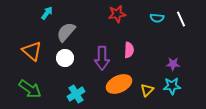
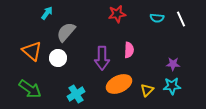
white circle: moved 7 px left
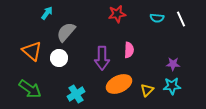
white circle: moved 1 px right
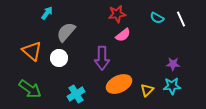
cyan semicircle: rotated 24 degrees clockwise
pink semicircle: moved 6 px left, 15 px up; rotated 49 degrees clockwise
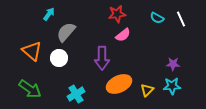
cyan arrow: moved 2 px right, 1 px down
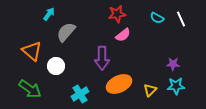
white circle: moved 3 px left, 8 px down
cyan star: moved 4 px right
yellow triangle: moved 3 px right
cyan cross: moved 4 px right
